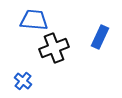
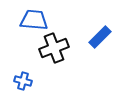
blue rectangle: rotated 20 degrees clockwise
blue cross: rotated 24 degrees counterclockwise
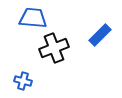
blue trapezoid: moved 1 px left, 2 px up
blue rectangle: moved 2 px up
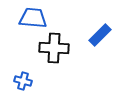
black cross: rotated 24 degrees clockwise
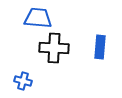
blue trapezoid: moved 5 px right
blue rectangle: moved 12 px down; rotated 40 degrees counterclockwise
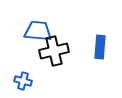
blue trapezoid: moved 13 px down
black cross: moved 3 px down; rotated 16 degrees counterclockwise
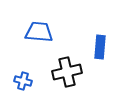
blue trapezoid: moved 1 px right, 1 px down
black cross: moved 13 px right, 21 px down
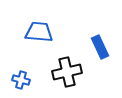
blue rectangle: rotated 30 degrees counterclockwise
blue cross: moved 2 px left, 1 px up
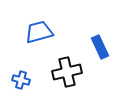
blue trapezoid: rotated 20 degrees counterclockwise
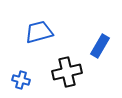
blue rectangle: moved 1 px up; rotated 55 degrees clockwise
